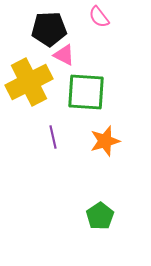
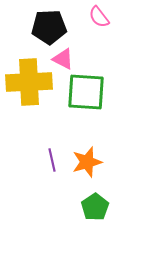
black pentagon: moved 2 px up
pink triangle: moved 1 px left, 4 px down
yellow cross: rotated 24 degrees clockwise
purple line: moved 1 px left, 23 px down
orange star: moved 18 px left, 21 px down
green pentagon: moved 5 px left, 9 px up
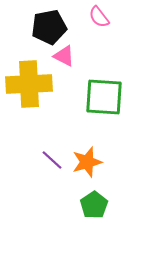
black pentagon: rotated 8 degrees counterclockwise
pink triangle: moved 1 px right, 3 px up
yellow cross: moved 2 px down
green square: moved 18 px right, 5 px down
purple line: rotated 35 degrees counterclockwise
green pentagon: moved 1 px left, 2 px up
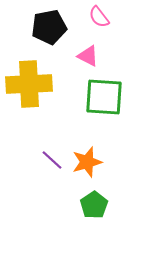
pink triangle: moved 24 px right
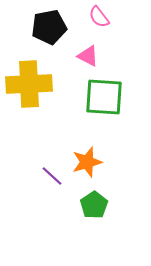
purple line: moved 16 px down
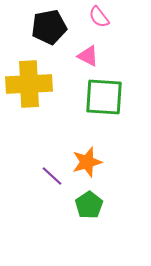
green pentagon: moved 5 px left
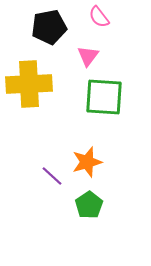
pink triangle: rotated 40 degrees clockwise
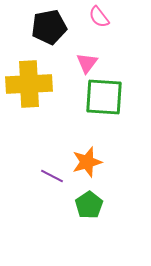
pink triangle: moved 1 px left, 7 px down
purple line: rotated 15 degrees counterclockwise
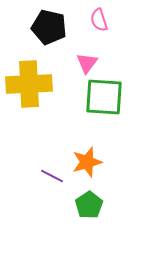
pink semicircle: moved 3 px down; rotated 20 degrees clockwise
black pentagon: rotated 24 degrees clockwise
